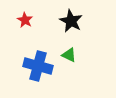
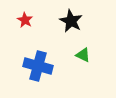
green triangle: moved 14 px right
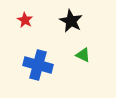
blue cross: moved 1 px up
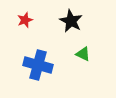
red star: rotated 21 degrees clockwise
green triangle: moved 1 px up
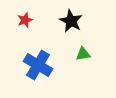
green triangle: rotated 35 degrees counterclockwise
blue cross: rotated 16 degrees clockwise
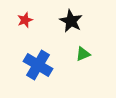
green triangle: rotated 14 degrees counterclockwise
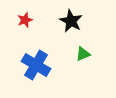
blue cross: moved 2 px left
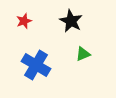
red star: moved 1 px left, 1 px down
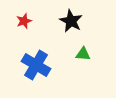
green triangle: rotated 28 degrees clockwise
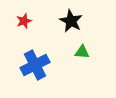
green triangle: moved 1 px left, 2 px up
blue cross: moved 1 px left; rotated 32 degrees clockwise
